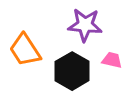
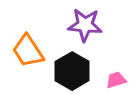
orange trapezoid: moved 3 px right, 1 px down
pink trapezoid: moved 4 px right, 20 px down; rotated 30 degrees counterclockwise
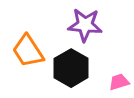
black hexagon: moved 1 px left, 3 px up
pink trapezoid: moved 3 px right, 2 px down
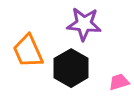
purple star: moved 1 px left, 1 px up
orange trapezoid: rotated 9 degrees clockwise
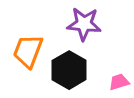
orange trapezoid: rotated 45 degrees clockwise
black hexagon: moved 2 px left, 2 px down
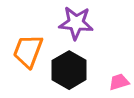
purple star: moved 8 px left, 1 px up
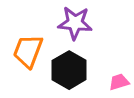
purple star: moved 1 px left
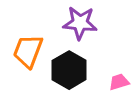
purple star: moved 5 px right
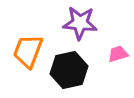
black hexagon: rotated 18 degrees clockwise
pink trapezoid: moved 1 px left, 28 px up
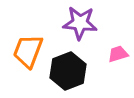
black hexagon: moved 1 px left, 1 px down; rotated 9 degrees counterclockwise
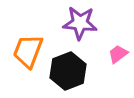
pink trapezoid: rotated 20 degrees counterclockwise
